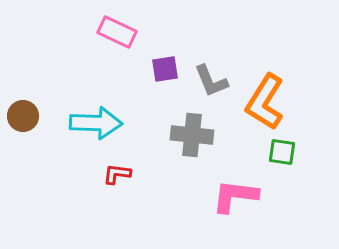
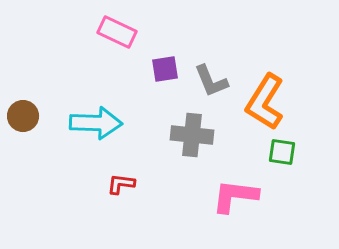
red L-shape: moved 4 px right, 10 px down
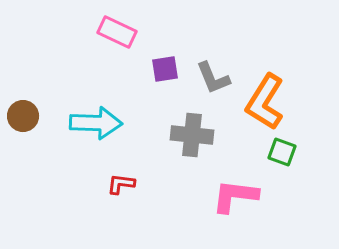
gray L-shape: moved 2 px right, 3 px up
green square: rotated 12 degrees clockwise
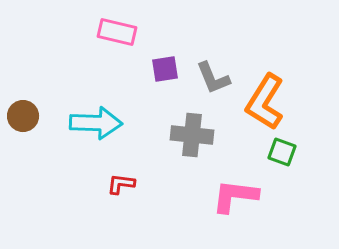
pink rectangle: rotated 12 degrees counterclockwise
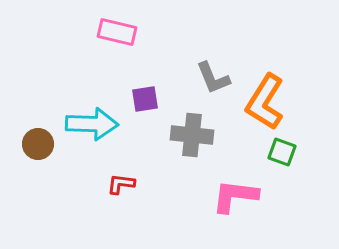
purple square: moved 20 px left, 30 px down
brown circle: moved 15 px right, 28 px down
cyan arrow: moved 4 px left, 1 px down
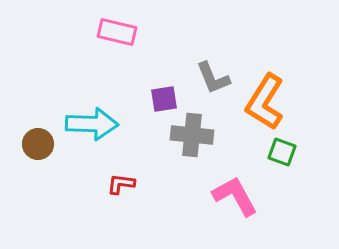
purple square: moved 19 px right
pink L-shape: rotated 54 degrees clockwise
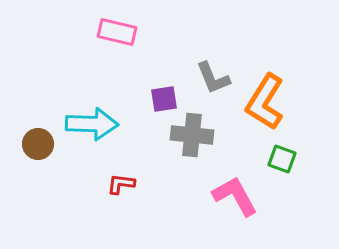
green square: moved 7 px down
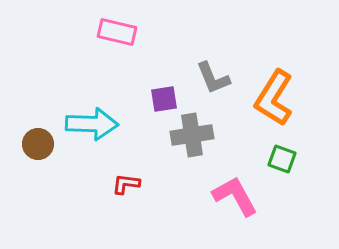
orange L-shape: moved 9 px right, 4 px up
gray cross: rotated 15 degrees counterclockwise
red L-shape: moved 5 px right
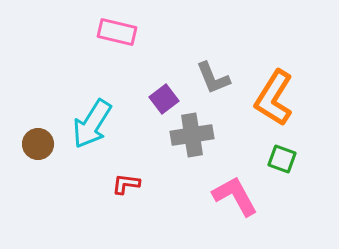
purple square: rotated 28 degrees counterclockwise
cyan arrow: rotated 120 degrees clockwise
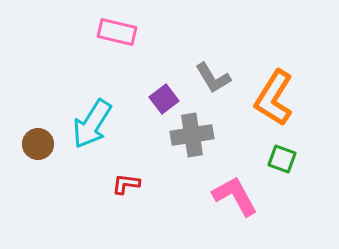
gray L-shape: rotated 9 degrees counterclockwise
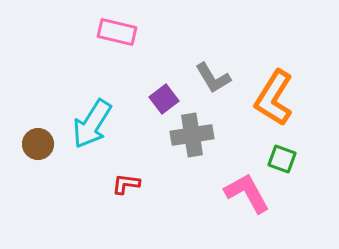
pink L-shape: moved 12 px right, 3 px up
